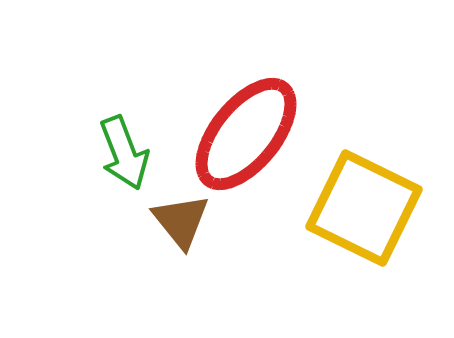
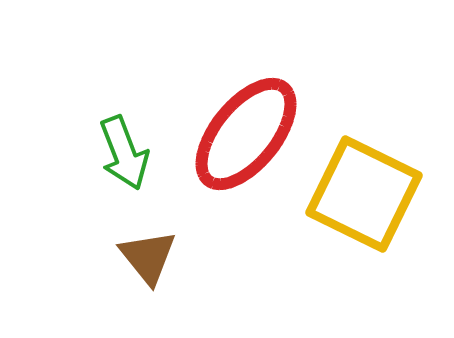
yellow square: moved 14 px up
brown triangle: moved 33 px left, 36 px down
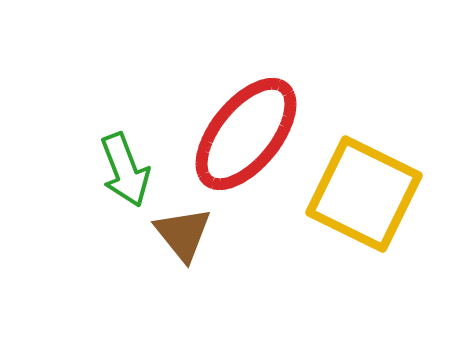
green arrow: moved 1 px right, 17 px down
brown triangle: moved 35 px right, 23 px up
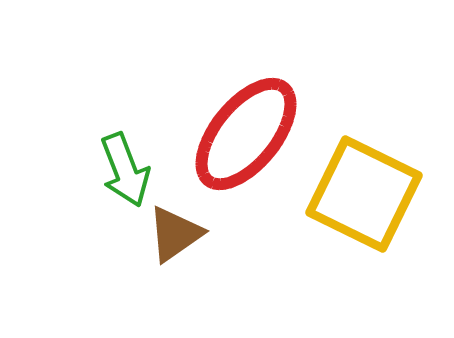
brown triangle: moved 8 px left; rotated 34 degrees clockwise
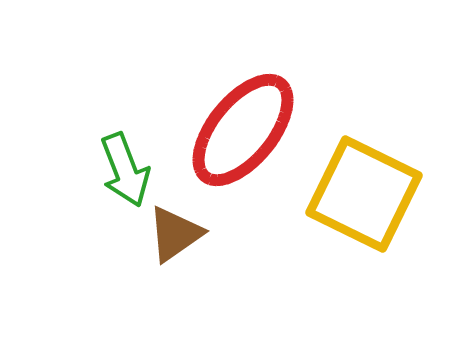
red ellipse: moved 3 px left, 4 px up
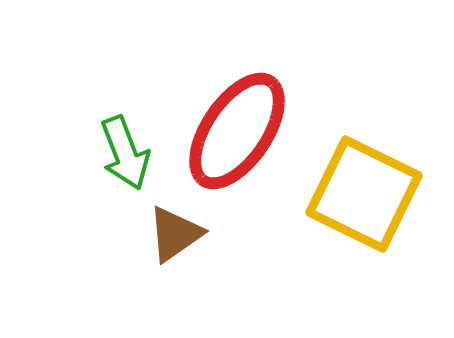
red ellipse: moved 6 px left, 1 px down; rotated 5 degrees counterclockwise
green arrow: moved 17 px up
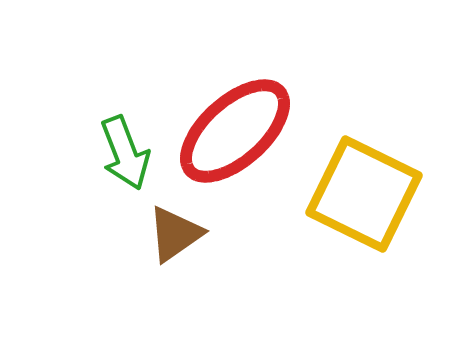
red ellipse: moved 2 px left; rotated 14 degrees clockwise
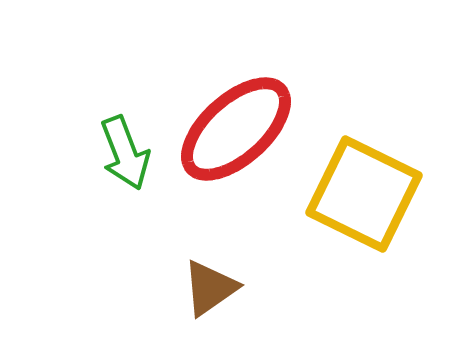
red ellipse: moved 1 px right, 2 px up
brown triangle: moved 35 px right, 54 px down
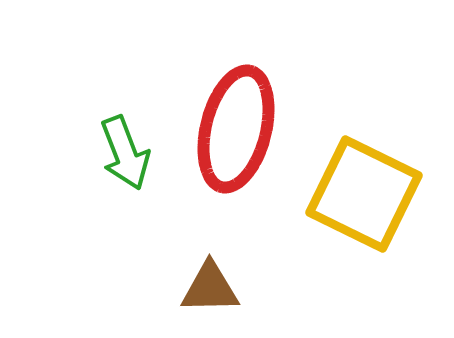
red ellipse: rotated 34 degrees counterclockwise
brown triangle: rotated 34 degrees clockwise
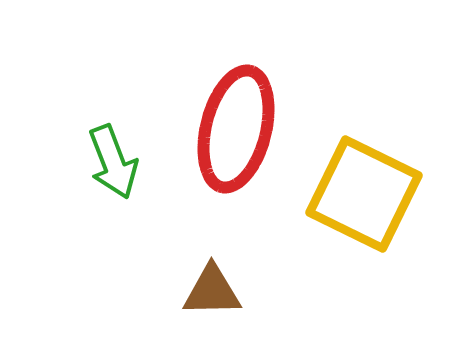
green arrow: moved 12 px left, 9 px down
brown triangle: moved 2 px right, 3 px down
